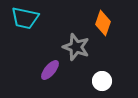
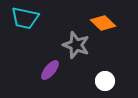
orange diamond: rotated 65 degrees counterclockwise
gray star: moved 2 px up
white circle: moved 3 px right
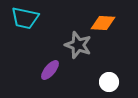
orange diamond: rotated 40 degrees counterclockwise
gray star: moved 2 px right
white circle: moved 4 px right, 1 px down
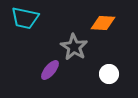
gray star: moved 4 px left, 2 px down; rotated 12 degrees clockwise
white circle: moved 8 px up
